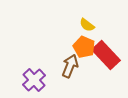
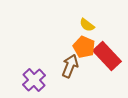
red rectangle: moved 1 px right, 1 px down
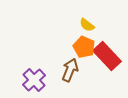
brown arrow: moved 4 px down
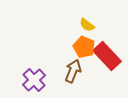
brown arrow: moved 3 px right, 1 px down
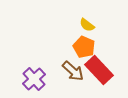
red rectangle: moved 8 px left, 14 px down
brown arrow: rotated 110 degrees clockwise
purple cross: moved 1 px up
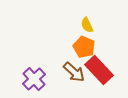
yellow semicircle: rotated 28 degrees clockwise
brown arrow: moved 1 px right, 1 px down
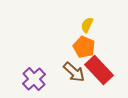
yellow semicircle: rotated 49 degrees clockwise
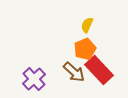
orange pentagon: moved 1 px right, 2 px down; rotated 25 degrees clockwise
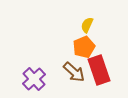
orange pentagon: moved 1 px left, 2 px up
red rectangle: rotated 24 degrees clockwise
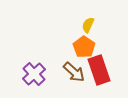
yellow semicircle: moved 1 px right
orange pentagon: rotated 15 degrees counterclockwise
purple cross: moved 5 px up
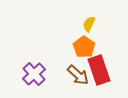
yellow semicircle: moved 1 px right, 1 px up
brown arrow: moved 4 px right, 3 px down
